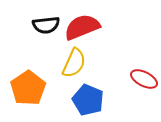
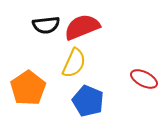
blue pentagon: moved 1 px down
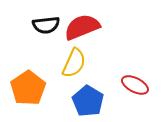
red ellipse: moved 9 px left, 6 px down
blue pentagon: rotated 8 degrees clockwise
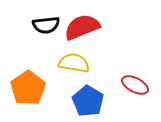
yellow semicircle: rotated 104 degrees counterclockwise
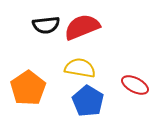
yellow semicircle: moved 6 px right, 5 px down
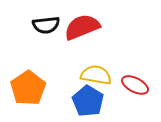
yellow semicircle: moved 16 px right, 7 px down
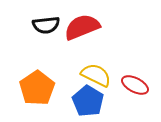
yellow semicircle: rotated 16 degrees clockwise
orange pentagon: moved 9 px right
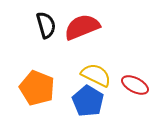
black semicircle: rotated 100 degrees counterclockwise
orange pentagon: rotated 16 degrees counterclockwise
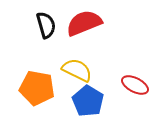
red semicircle: moved 2 px right, 4 px up
yellow semicircle: moved 19 px left, 5 px up
orange pentagon: rotated 12 degrees counterclockwise
